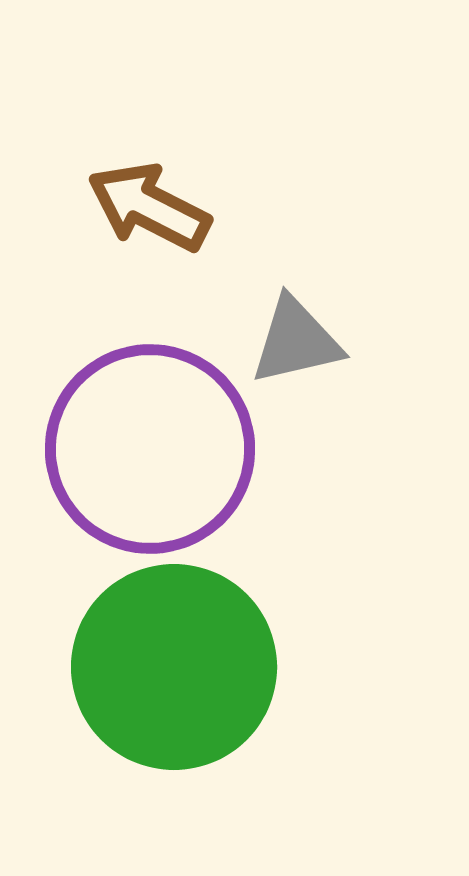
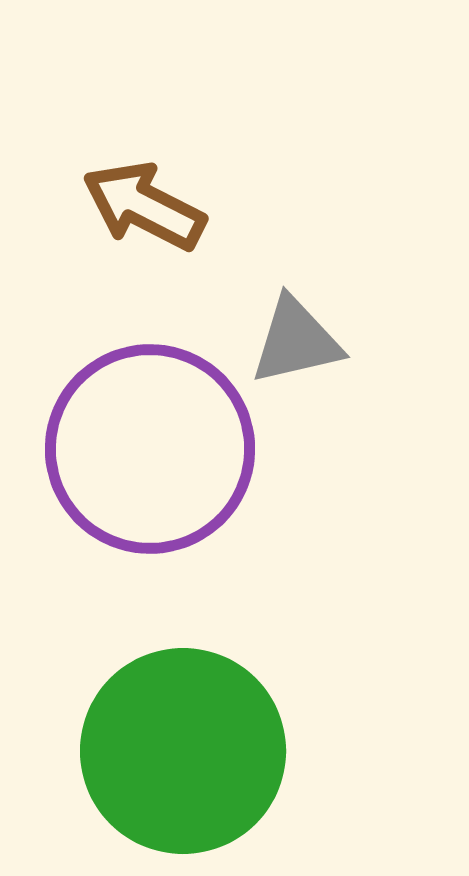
brown arrow: moved 5 px left, 1 px up
green circle: moved 9 px right, 84 px down
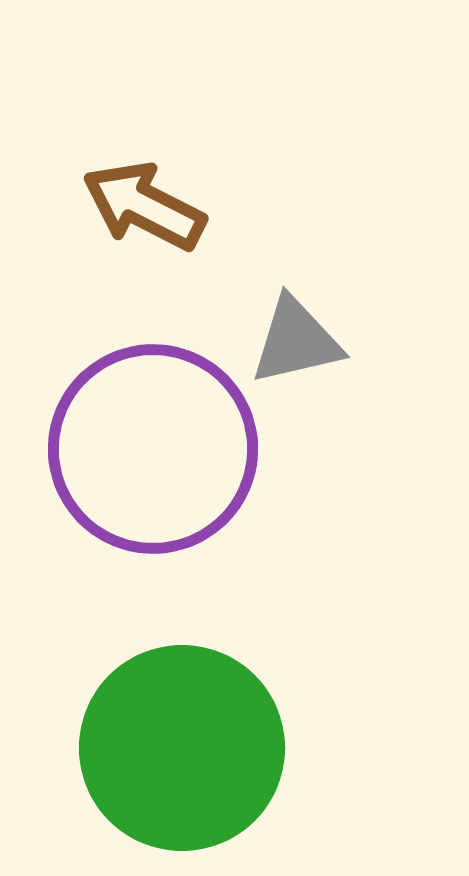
purple circle: moved 3 px right
green circle: moved 1 px left, 3 px up
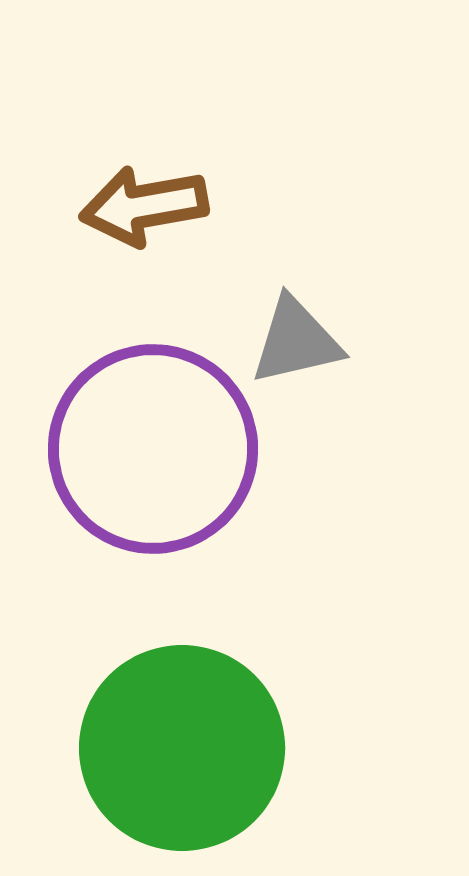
brown arrow: rotated 37 degrees counterclockwise
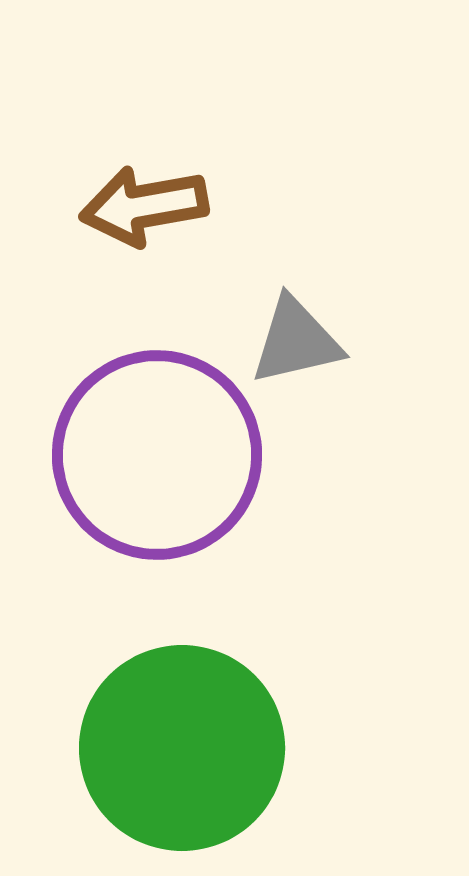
purple circle: moved 4 px right, 6 px down
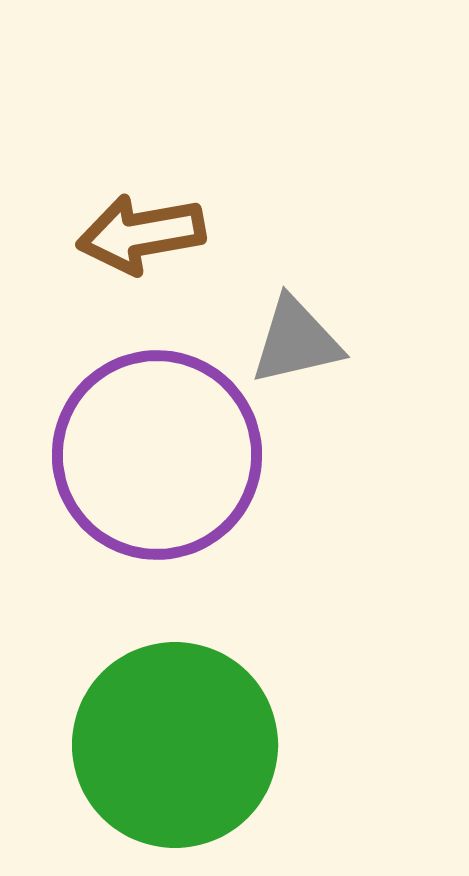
brown arrow: moved 3 px left, 28 px down
green circle: moved 7 px left, 3 px up
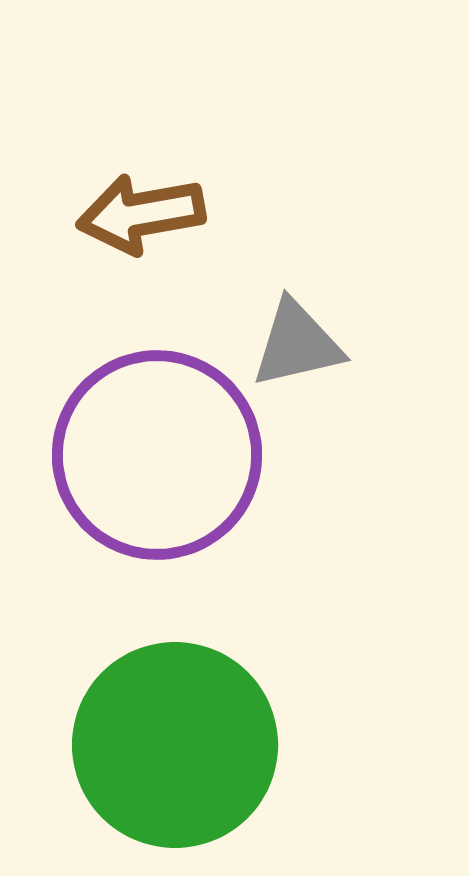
brown arrow: moved 20 px up
gray triangle: moved 1 px right, 3 px down
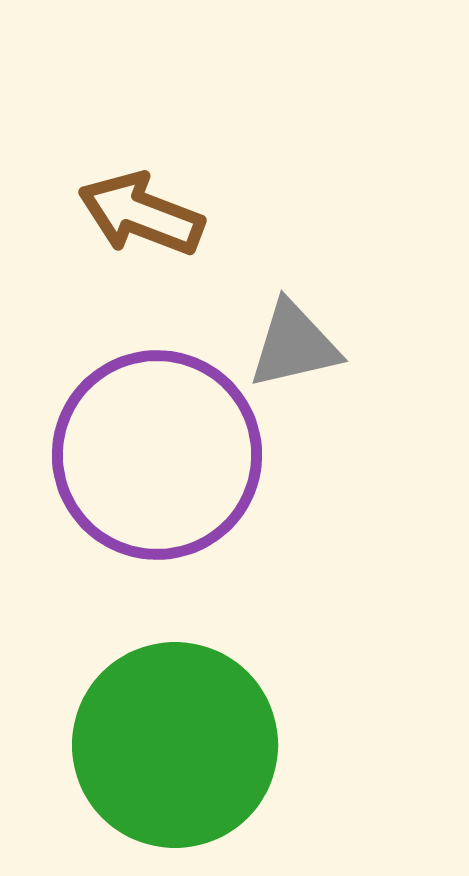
brown arrow: rotated 31 degrees clockwise
gray triangle: moved 3 px left, 1 px down
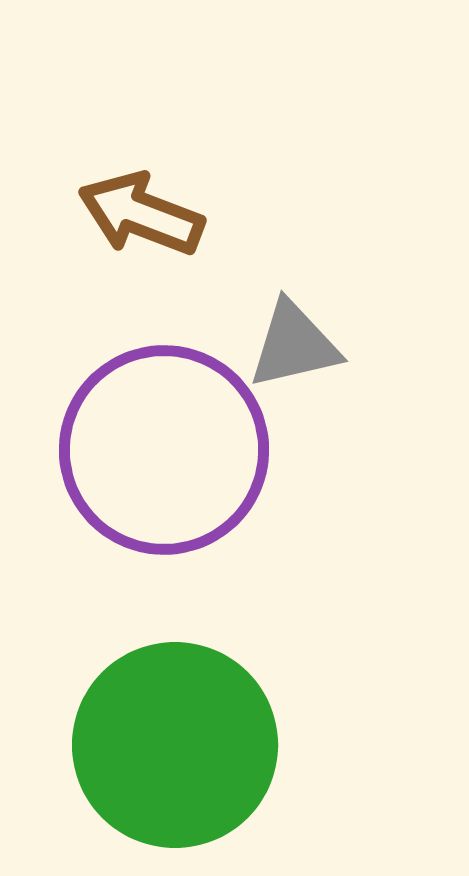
purple circle: moved 7 px right, 5 px up
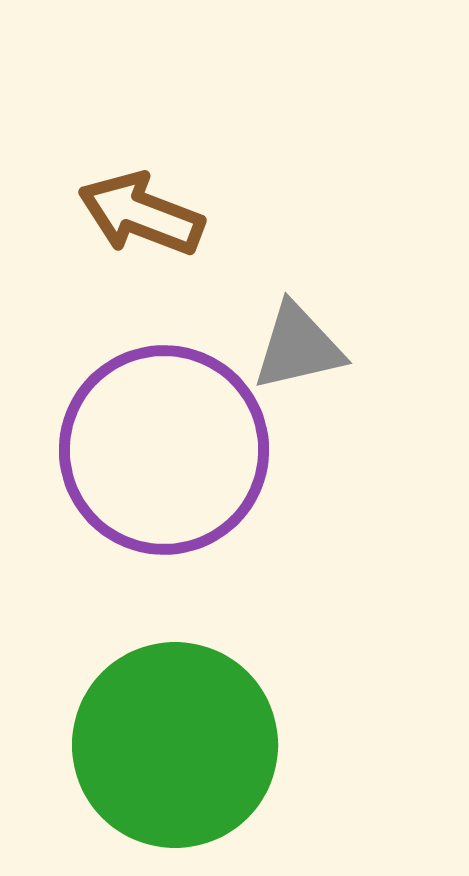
gray triangle: moved 4 px right, 2 px down
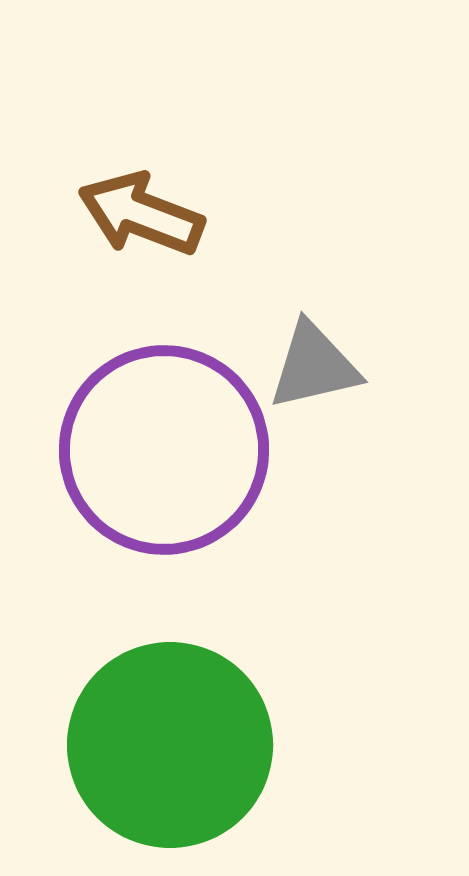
gray triangle: moved 16 px right, 19 px down
green circle: moved 5 px left
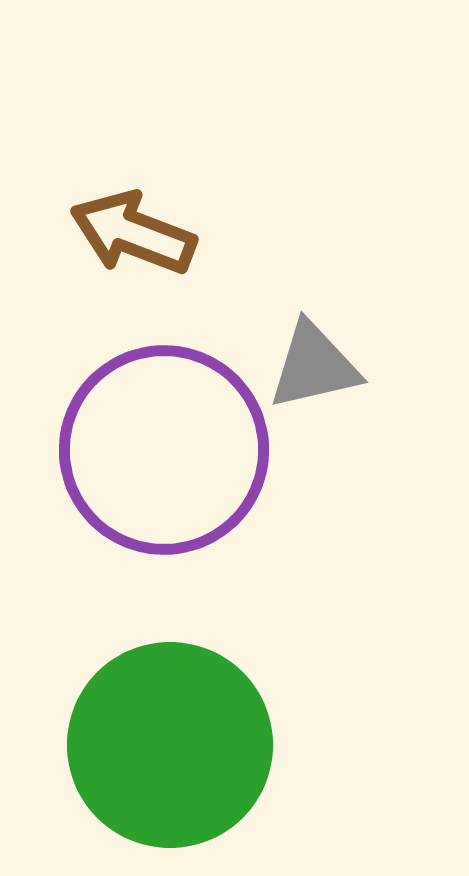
brown arrow: moved 8 px left, 19 px down
